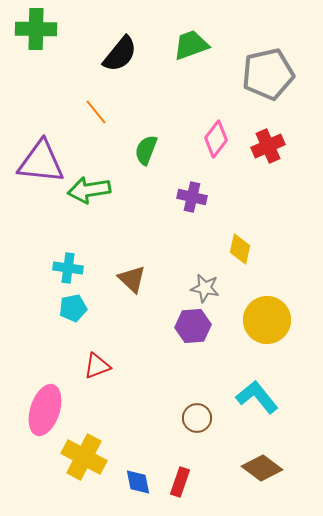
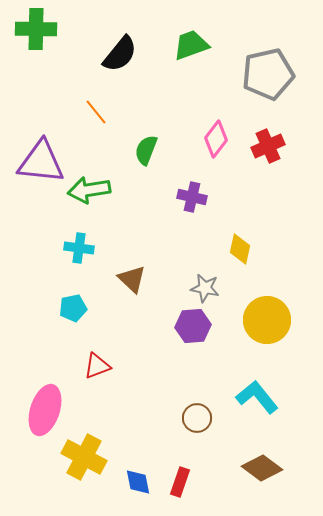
cyan cross: moved 11 px right, 20 px up
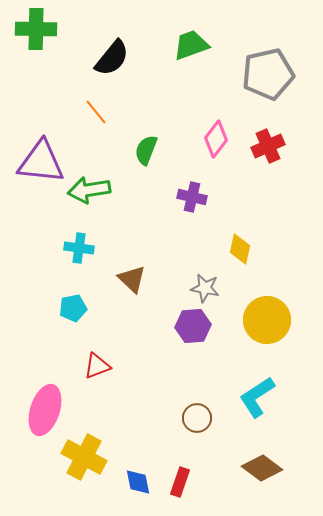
black semicircle: moved 8 px left, 4 px down
cyan L-shape: rotated 84 degrees counterclockwise
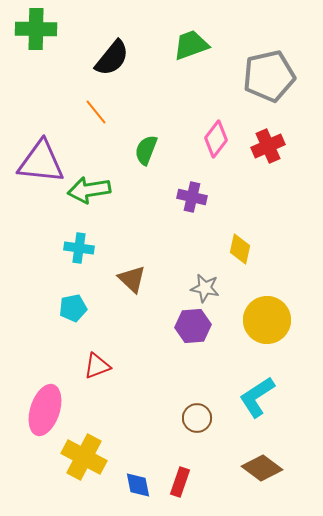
gray pentagon: moved 1 px right, 2 px down
blue diamond: moved 3 px down
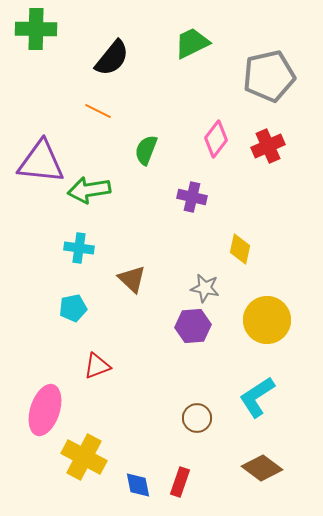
green trapezoid: moved 1 px right, 2 px up; rotated 6 degrees counterclockwise
orange line: moved 2 px right, 1 px up; rotated 24 degrees counterclockwise
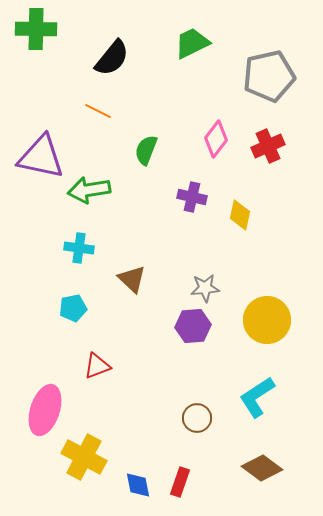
purple triangle: moved 5 px up; rotated 6 degrees clockwise
yellow diamond: moved 34 px up
gray star: rotated 16 degrees counterclockwise
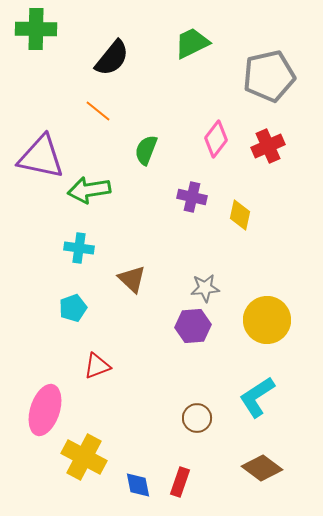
orange line: rotated 12 degrees clockwise
cyan pentagon: rotated 8 degrees counterclockwise
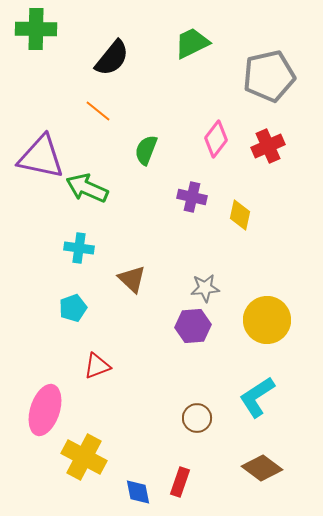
green arrow: moved 2 px left, 2 px up; rotated 33 degrees clockwise
blue diamond: moved 7 px down
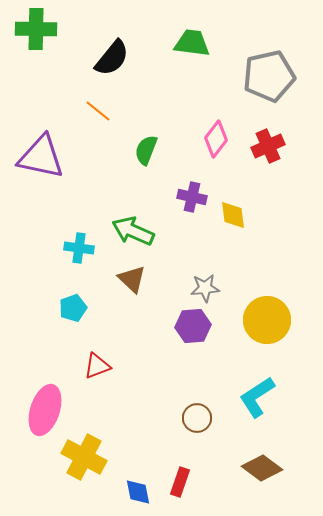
green trapezoid: rotated 33 degrees clockwise
green arrow: moved 46 px right, 43 px down
yellow diamond: moved 7 px left; rotated 20 degrees counterclockwise
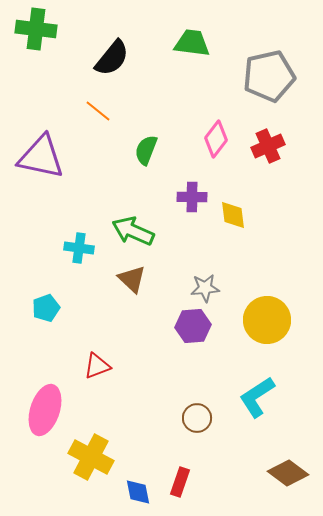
green cross: rotated 6 degrees clockwise
purple cross: rotated 12 degrees counterclockwise
cyan pentagon: moved 27 px left
yellow cross: moved 7 px right
brown diamond: moved 26 px right, 5 px down
